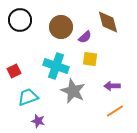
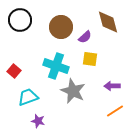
red square: rotated 24 degrees counterclockwise
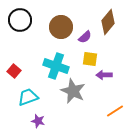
brown diamond: rotated 55 degrees clockwise
purple arrow: moved 8 px left, 11 px up
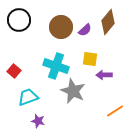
black circle: moved 1 px left
purple semicircle: moved 7 px up
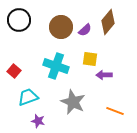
gray star: moved 11 px down
orange line: rotated 54 degrees clockwise
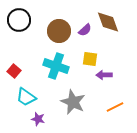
brown diamond: rotated 60 degrees counterclockwise
brown circle: moved 2 px left, 4 px down
cyan trapezoid: moved 2 px left; rotated 125 degrees counterclockwise
orange line: moved 4 px up; rotated 48 degrees counterclockwise
purple star: moved 2 px up
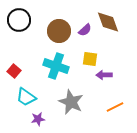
gray star: moved 2 px left
purple star: rotated 24 degrees counterclockwise
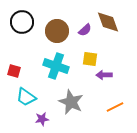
black circle: moved 3 px right, 2 px down
brown circle: moved 2 px left
red square: rotated 24 degrees counterclockwise
purple star: moved 4 px right
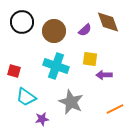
brown circle: moved 3 px left
orange line: moved 2 px down
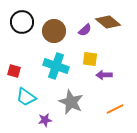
brown diamond: rotated 30 degrees counterclockwise
purple star: moved 3 px right, 1 px down
